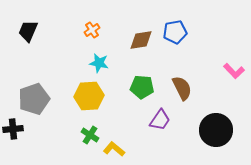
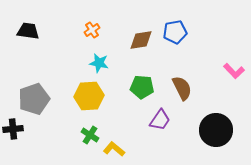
black trapezoid: rotated 75 degrees clockwise
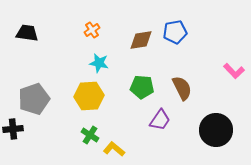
black trapezoid: moved 1 px left, 2 px down
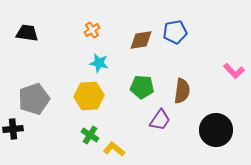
brown semicircle: moved 3 px down; rotated 35 degrees clockwise
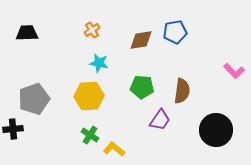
black trapezoid: rotated 10 degrees counterclockwise
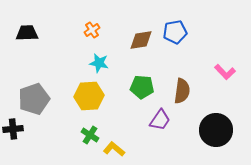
pink L-shape: moved 9 px left, 1 px down
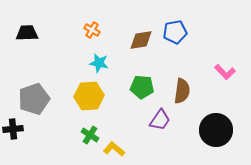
orange cross: rotated 28 degrees counterclockwise
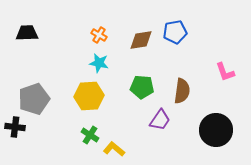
orange cross: moved 7 px right, 5 px down
pink L-shape: rotated 25 degrees clockwise
black cross: moved 2 px right, 2 px up; rotated 12 degrees clockwise
